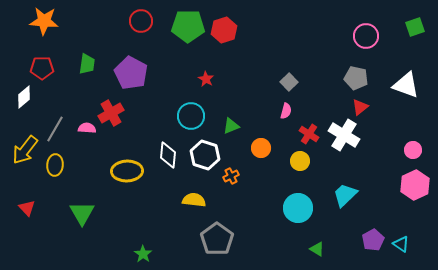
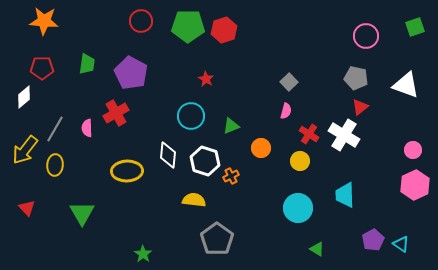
red cross at (111, 113): moved 5 px right
pink semicircle at (87, 128): rotated 96 degrees counterclockwise
white hexagon at (205, 155): moved 6 px down
cyan trapezoid at (345, 195): rotated 48 degrees counterclockwise
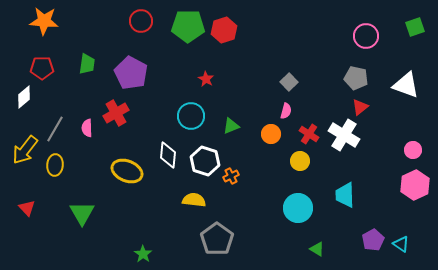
orange circle at (261, 148): moved 10 px right, 14 px up
yellow ellipse at (127, 171): rotated 24 degrees clockwise
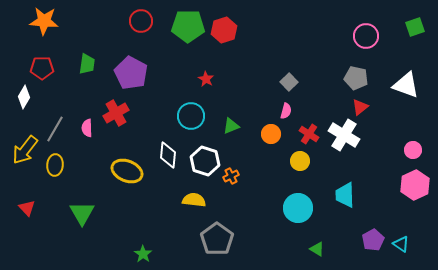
white diamond at (24, 97): rotated 20 degrees counterclockwise
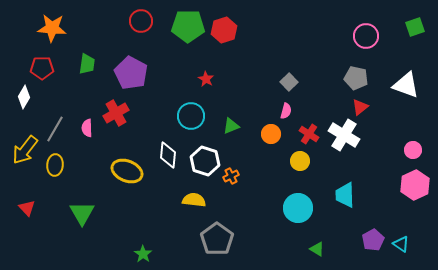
orange star at (44, 21): moved 8 px right, 7 px down
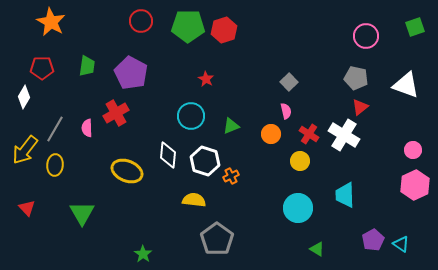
orange star at (52, 28): moved 1 px left, 6 px up; rotated 24 degrees clockwise
green trapezoid at (87, 64): moved 2 px down
pink semicircle at (286, 111): rotated 28 degrees counterclockwise
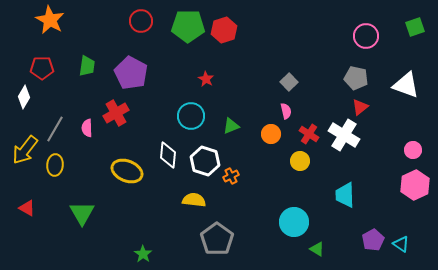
orange star at (51, 22): moved 1 px left, 2 px up
red triangle at (27, 208): rotated 18 degrees counterclockwise
cyan circle at (298, 208): moved 4 px left, 14 px down
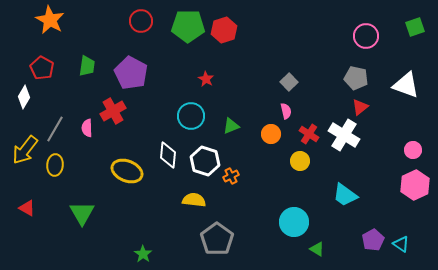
red pentagon at (42, 68): rotated 30 degrees clockwise
red cross at (116, 113): moved 3 px left, 2 px up
cyan trapezoid at (345, 195): rotated 52 degrees counterclockwise
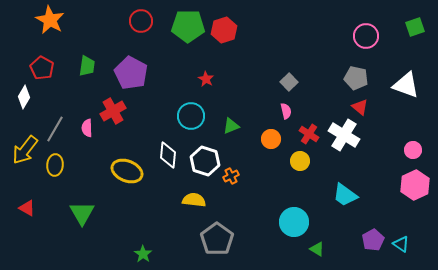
red triangle at (360, 107): rotated 42 degrees counterclockwise
orange circle at (271, 134): moved 5 px down
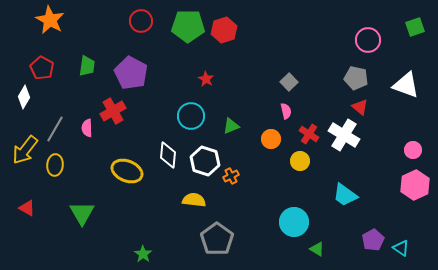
pink circle at (366, 36): moved 2 px right, 4 px down
cyan triangle at (401, 244): moved 4 px down
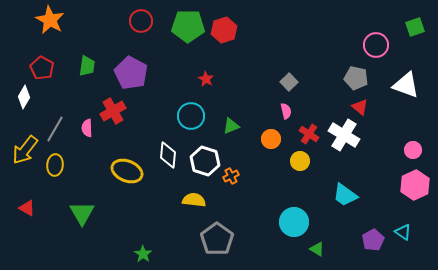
pink circle at (368, 40): moved 8 px right, 5 px down
cyan triangle at (401, 248): moved 2 px right, 16 px up
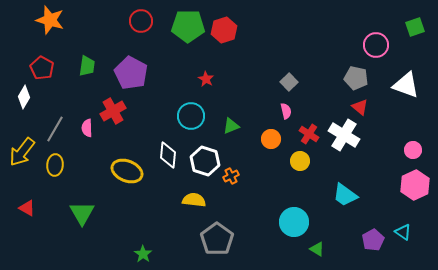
orange star at (50, 20): rotated 12 degrees counterclockwise
yellow arrow at (25, 150): moved 3 px left, 2 px down
